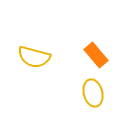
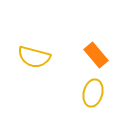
yellow ellipse: rotated 28 degrees clockwise
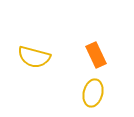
orange rectangle: rotated 15 degrees clockwise
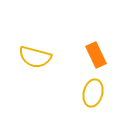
yellow semicircle: moved 1 px right
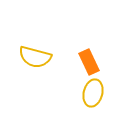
orange rectangle: moved 7 px left, 7 px down
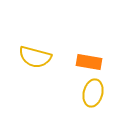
orange rectangle: rotated 55 degrees counterclockwise
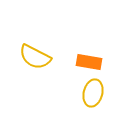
yellow semicircle: rotated 12 degrees clockwise
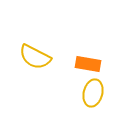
orange rectangle: moved 1 px left, 2 px down
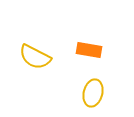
orange rectangle: moved 1 px right, 14 px up
